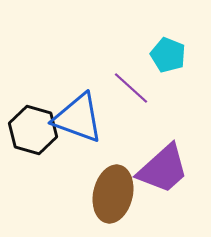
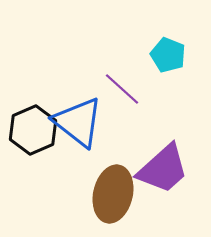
purple line: moved 9 px left, 1 px down
blue triangle: moved 4 px down; rotated 18 degrees clockwise
black hexagon: rotated 21 degrees clockwise
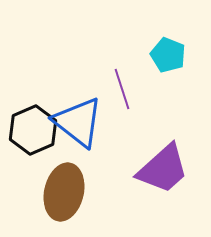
purple line: rotated 30 degrees clockwise
brown ellipse: moved 49 px left, 2 px up
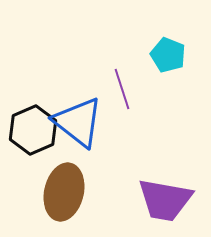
purple trapezoid: moved 2 px right, 31 px down; rotated 52 degrees clockwise
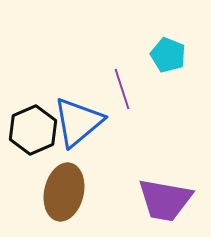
blue triangle: rotated 42 degrees clockwise
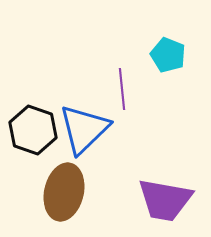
purple line: rotated 12 degrees clockwise
blue triangle: moved 6 px right, 7 px down; rotated 4 degrees counterclockwise
black hexagon: rotated 18 degrees counterclockwise
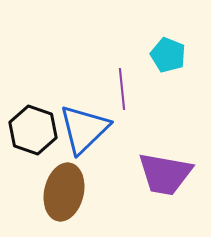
purple trapezoid: moved 26 px up
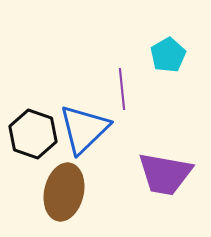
cyan pentagon: rotated 20 degrees clockwise
black hexagon: moved 4 px down
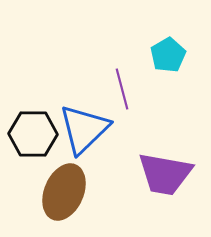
purple line: rotated 9 degrees counterclockwise
black hexagon: rotated 18 degrees counterclockwise
brown ellipse: rotated 10 degrees clockwise
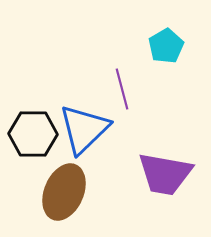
cyan pentagon: moved 2 px left, 9 px up
